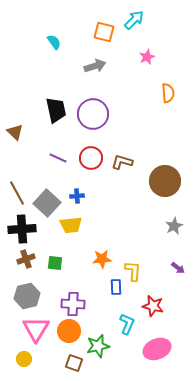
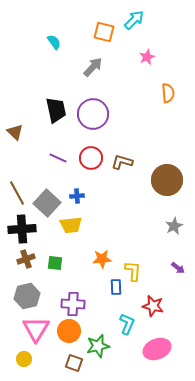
gray arrow: moved 2 px left, 1 px down; rotated 30 degrees counterclockwise
brown circle: moved 2 px right, 1 px up
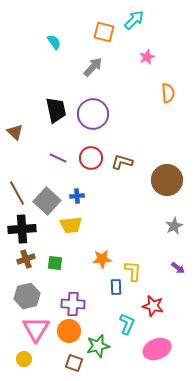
gray square: moved 2 px up
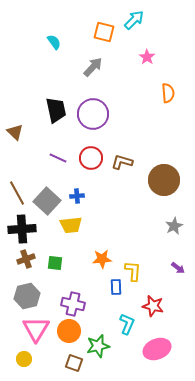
pink star: rotated 14 degrees counterclockwise
brown circle: moved 3 px left
purple cross: rotated 10 degrees clockwise
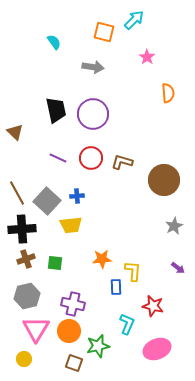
gray arrow: rotated 55 degrees clockwise
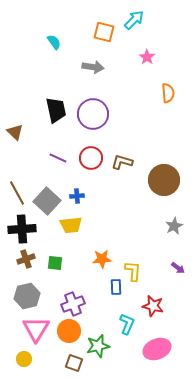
purple cross: rotated 35 degrees counterclockwise
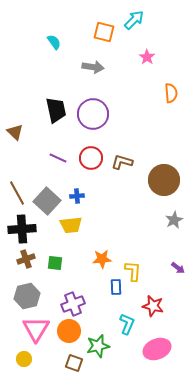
orange semicircle: moved 3 px right
gray star: moved 6 px up
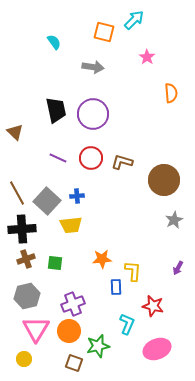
purple arrow: rotated 80 degrees clockwise
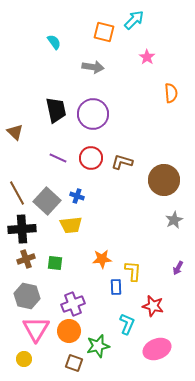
blue cross: rotated 24 degrees clockwise
gray hexagon: rotated 25 degrees clockwise
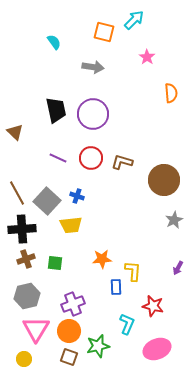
gray hexagon: rotated 25 degrees counterclockwise
brown square: moved 5 px left, 6 px up
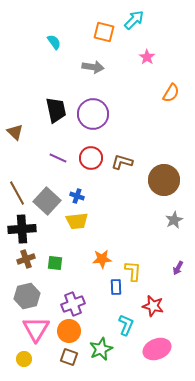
orange semicircle: rotated 36 degrees clockwise
yellow trapezoid: moved 6 px right, 4 px up
cyan L-shape: moved 1 px left, 1 px down
green star: moved 3 px right, 3 px down; rotated 10 degrees counterclockwise
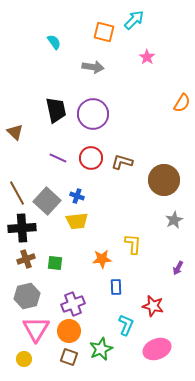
orange semicircle: moved 11 px right, 10 px down
black cross: moved 1 px up
yellow L-shape: moved 27 px up
